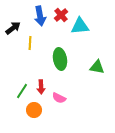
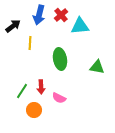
blue arrow: moved 1 px left, 1 px up; rotated 24 degrees clockwise
black arrow: moved 2 px up
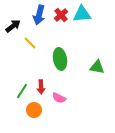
cyan triangle: moved 2 px right, 12 px up
yellow line: rotated 48 degrees counterclockwise
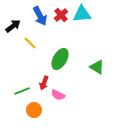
blue arrow: moved 1 px right, 1 px down; rotated 42 degrees counterclockwise
green ellipse: rotated 40 degrees clockwise
green triangle: rotated 21 degrees clockwise
red arrow: moved 3 px right, 4 px up; rotated 24 degrees clockwise
green line: rotated 35 degrees clockwise
pink semicircle: moved 1 px left, 3 px up
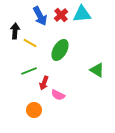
black arrow: moved 2 px right, 5 px down; rotated 49 degrees counterclockwise
yellow line: rotated 16 degrees counterclockwise
green ellipse: moved 9 px up
green triangle: moved 3 px down
green line: moved 7 px right, 20 px up
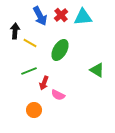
cyan triangle: moved 1 px right, 3 px down
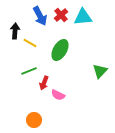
green triangle: moved 3 px right, 1 px down; rotated 42 degrees clockwise
orange circle: moved 10 px down
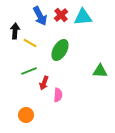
green triangle: rotated 49 degrees clockwise
pink semicircle: rotated 112 degrees counterclockwise
orange circle: moved 8 px left, 5 px up
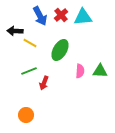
black arrow: rotated 91 degrees counterclockwise
pink semicircle: moved 22 px right, 24 px up
